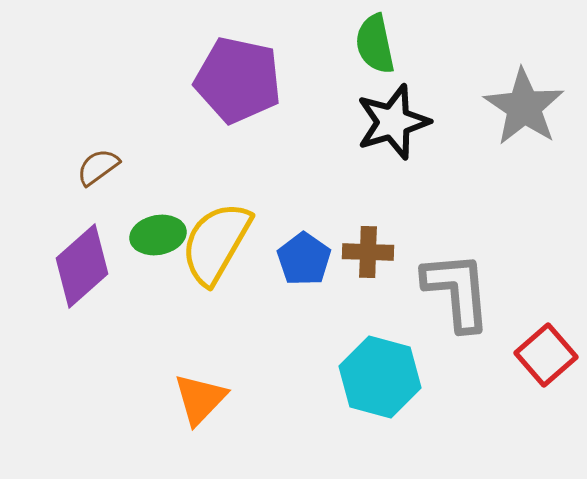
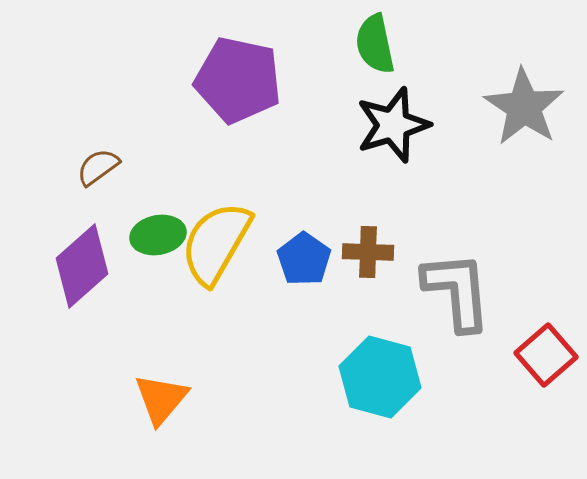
black star: moved 3 px down
orange triangle: moved 39 px left; rotated 4 degrees counterclockwise
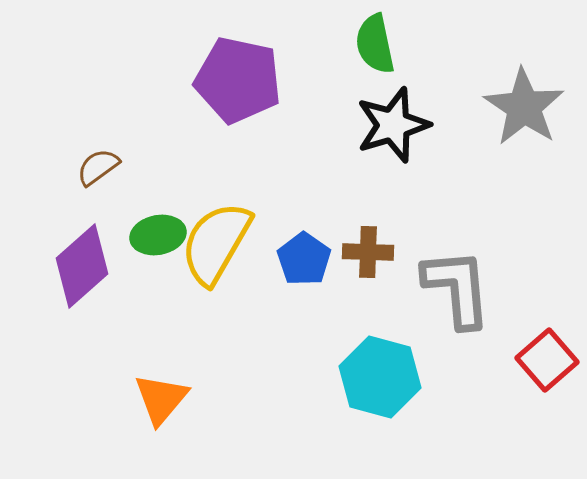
gray L-shape: moved 3 px up
red square: moved 1 px right, 5 px down
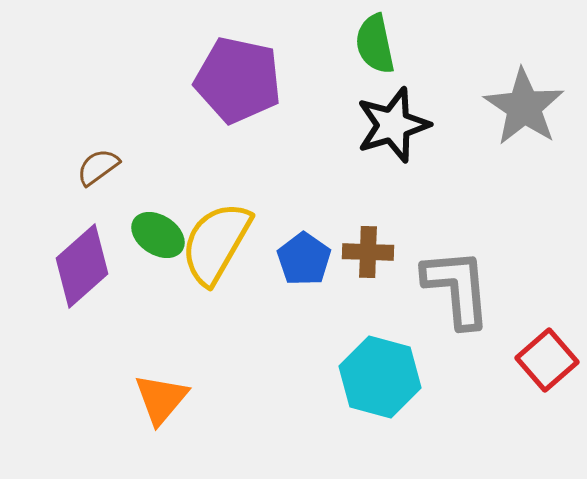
green ellipse: rotated 44 degrees clockwise
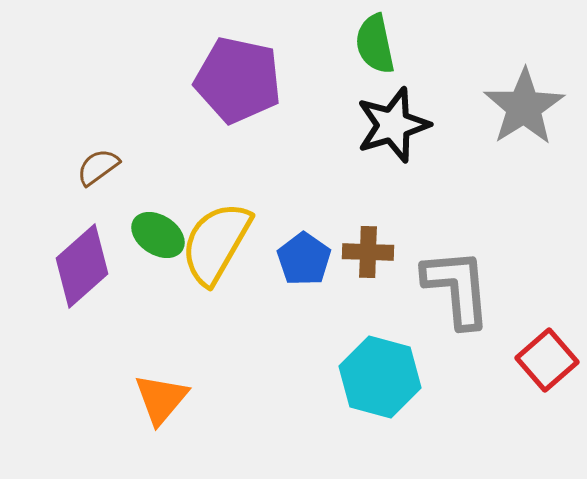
gray star: rotated 6 degrees clockwise
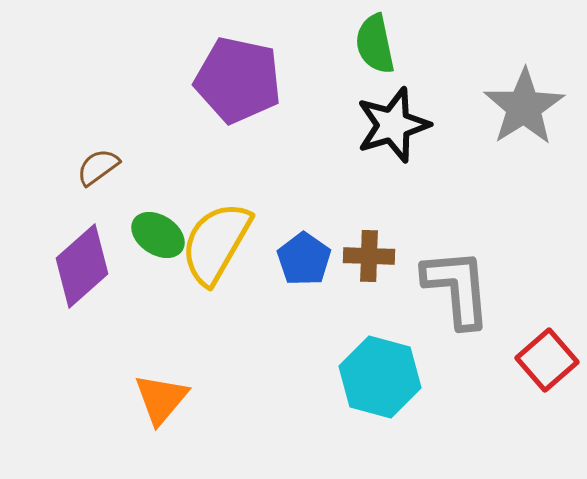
brown cross: moved 1 px right, 4 px down
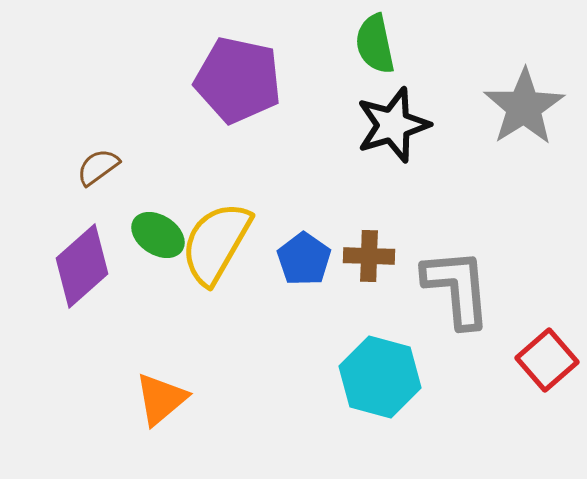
orange triangle: rotated 10 degrees clockwise
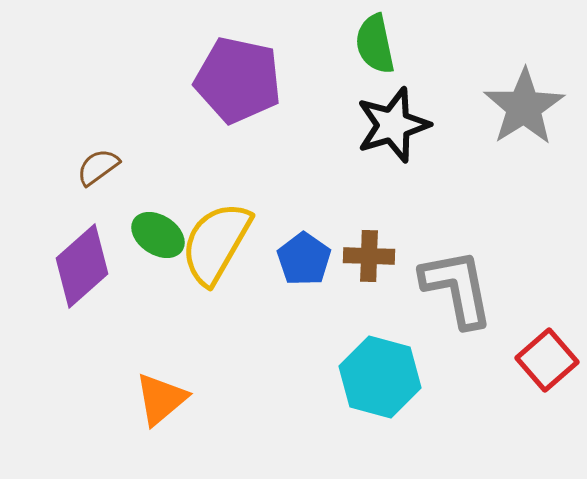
gray L-shape: rotated 6 degrees counterclockwise
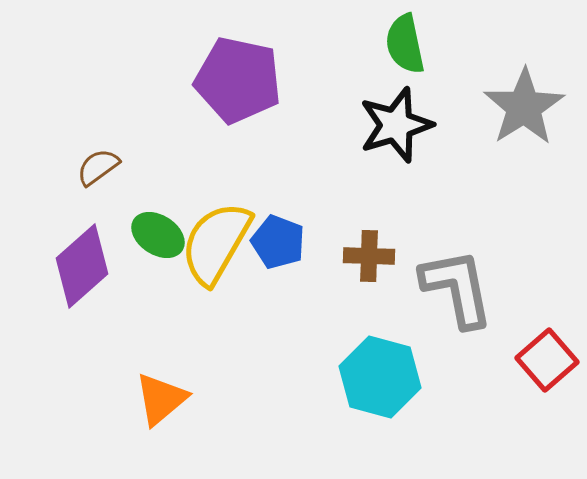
green semicircle: moved 30 px right
black star: moved 3 px right
blue pentagon: moved 26 px left, 17 px up; rotated 14 degrees counterclockwise
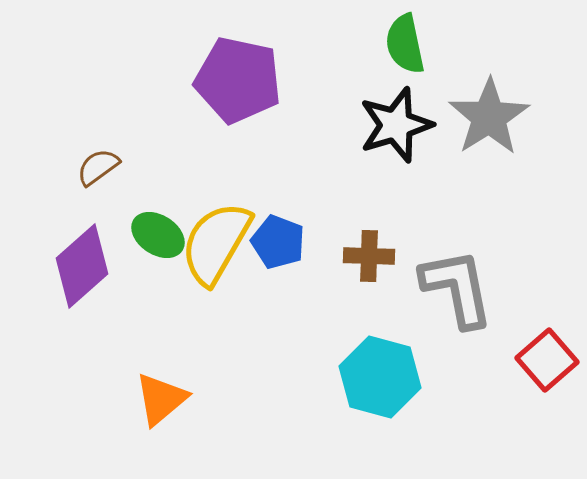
gray star: moved 35 px left, 10 px down
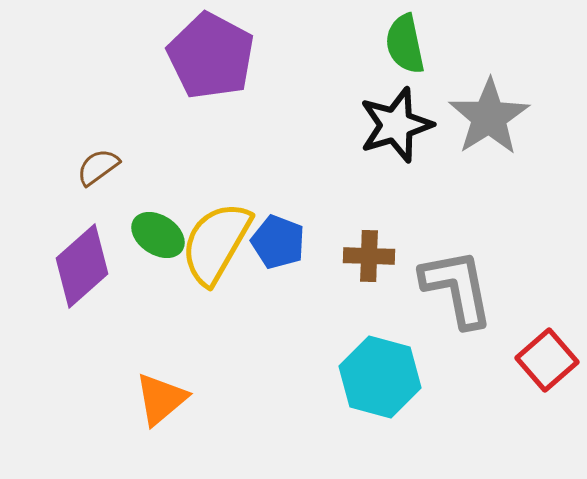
purple pentagon: moved 27 px left, 24 px up; rotated 16 degrees clockwise
